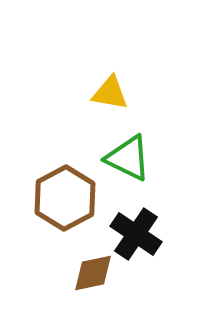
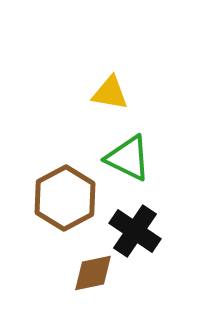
black cross: moved 1 px left, 3 px up
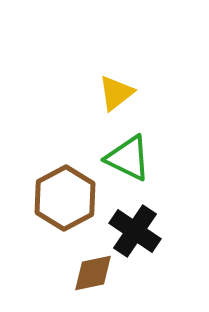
yellow triangle: moved 6 px right; rotated 48 degrees counterclockwise
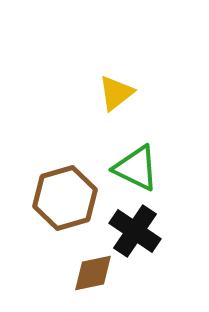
green triangle: moved 8 px right, 10 px down
brown hexagon: rotated 12 degrees clockwise
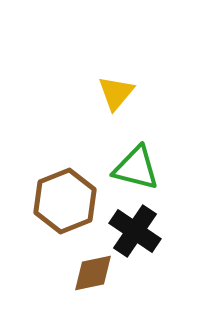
yellow triangle: rotated 12 degrees counterclockwise
green triangle: rotated 12 degrees counterclockwise
brown hexagon: moved 3 px down; rotated 6 degrees counterclockwise
